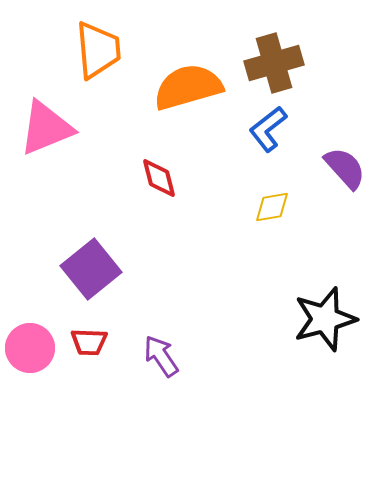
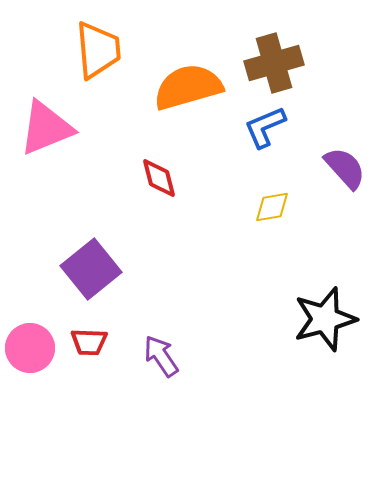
blue L-shape: moved 3 px left, 2 px up; rotated 15 degrees clockwise
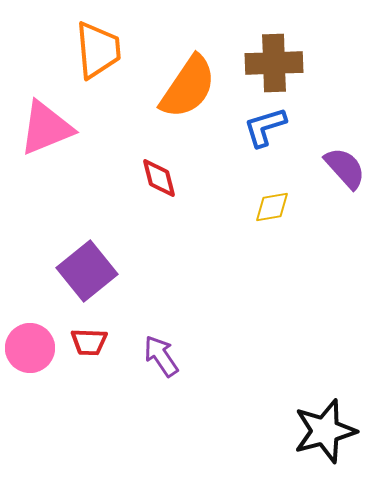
brown cross: rotated 14 degrees clockwise
orange semicircle: rotated 140 degrees clockwise
blue L-shape: rotated 6 degrees clockwise
purple square: moved 4 px left, 2 px down
black star: moved 112 px down
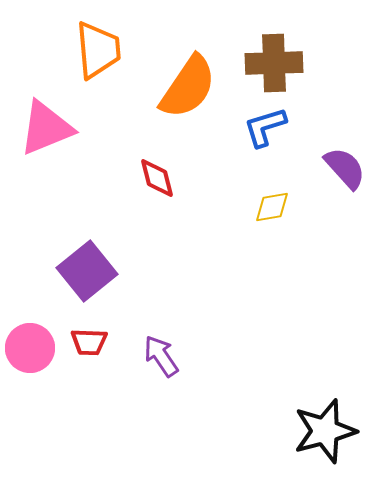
red diamond: moved 2 px left
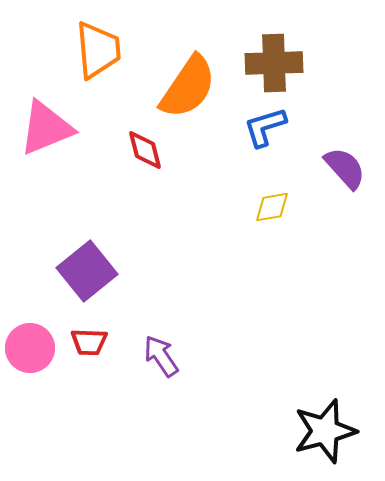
red diamond: moved 12 px left, 28 px up
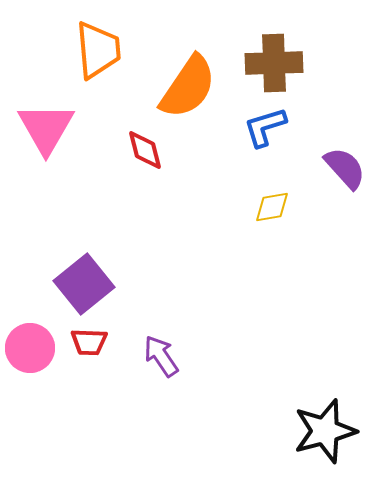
pink triangle: rotated 38 degrees counterclockwise
purple square: moved 3 px left, 13 px down
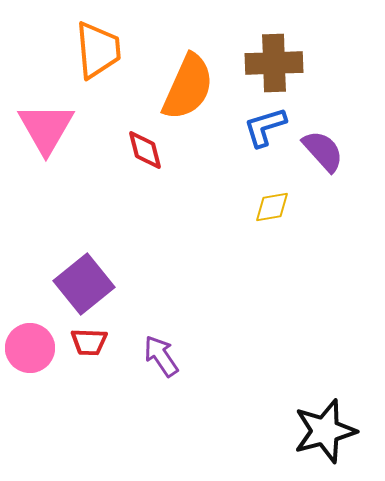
orange semicircle: rotated 10 degrees counterclockwise
purple semicircle: moved 22 px left, 17 px up
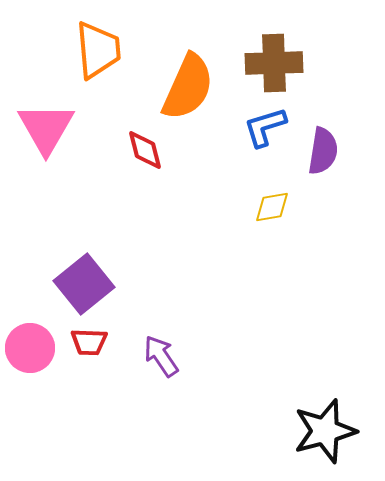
purple semicircle: rotated 51 degrees clockwise
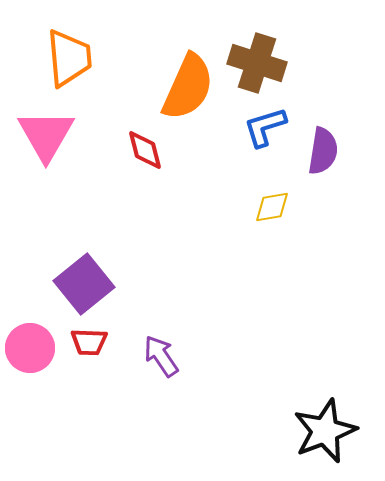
orange trapezoid: moved 29 px left, 8 px down
brown cross: moved 17 px left; rotated 20 degrees clockwise
pink triangle: moved 7 px down
black star: rotated 6 degrees counterclockwise
